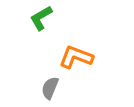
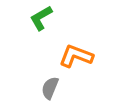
orange L-shape: moved 1 px up
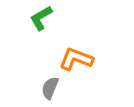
orange L-shape: moved 3 px down
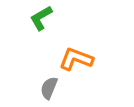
gray semicircle: moved 1 px left
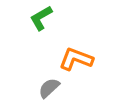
gray semicircle: rotated 25 degrees clockwise
